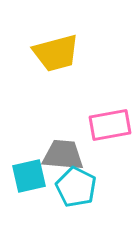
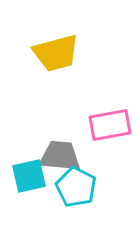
gray trapezoid: moved 3 px left, 1 px down
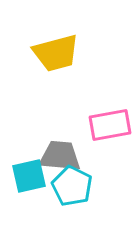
cyan pentagon: moved 4 px left, 1 px up
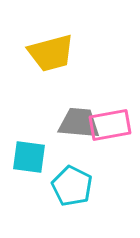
yellow trapezoid: moved 5 px left
gray trapezoid: moved 19 px right, 33 px up
cyan square: moved 19 px up; rotated 21 degrees clockwise
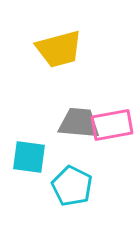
yellow trapezoid: moved 8 px right, 4 px up
pink rectangle: moved 2 px right
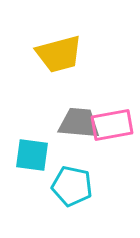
yellow trapezoid: moved 5 px down
cyan square: moved 3 px right, 2 px up
cyan pentagon: rotated 15 degrees counterclockwise
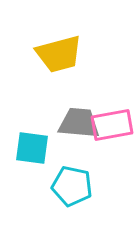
cyan square: moved 7 px up
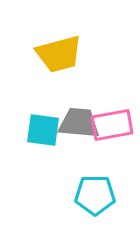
cyan square: moved 11 px right, 18 px up
cyan pentagon: moved 23 px right, 9 px down; rotated 12 degrees counterclockwise
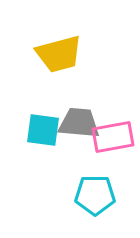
pink rectangle: moved 1 px right, 12 px down
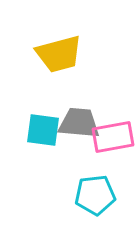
cyan pentagon: rotated 6 degrees counterclockwise
